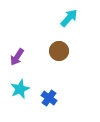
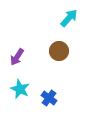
cyan star: rotated 24 degrees counterclockwise
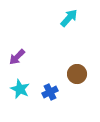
brown circle: moved 18 px right, 23 px down
purple arrow: rotated 12 degrees clockwise
blue cross: moved 1 px right, 6 px up; rotated 28 degrees clockwise
